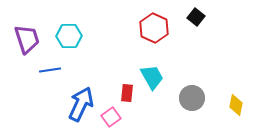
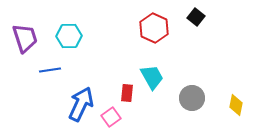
purple trapezoid: moved 2 px left, 1 px up
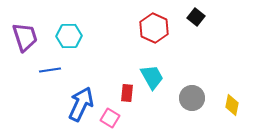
purple trapezoid: moved 1 px up
yellow diamond: moved 4 px left
pink square: moved 1 px left, 1 px down; rotated 24 degrees counterclockwise
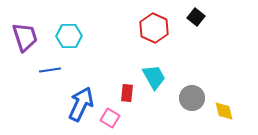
cyan trapezoid: moved 2 px right
yellow diamond: moved 8 px left, 6 px down; rotated 25 degrees counterclockwise
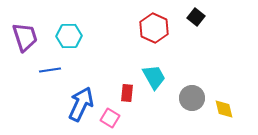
yellow diamond: moved 2 px up
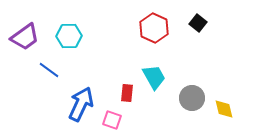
black square: moved 2 px right, 6 px down
purple trapezoid: rotated 72 degrees clockwise
blue line: moved 1 px left; rotated 45 degrees clockwise
pink square: moved 2 px right, 2 px down; rotated 12 degrees counterclockwise
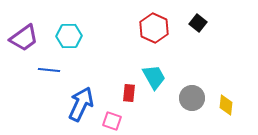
purple trapezoid: moved 1 px left, 1 px down
blue line: rotated 30 degrees counterclockwise
red rectangle: moved 2 px right
yellow diamond: moved 2 px right, 4 px up; rotated 20 degrees clockwise
pink square: moved 1 px down
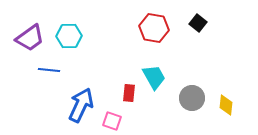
red hexagon: rotated 16 degrees counterclockwise
purple trapezoid: moved 6 px right
blue arrow: moved 1 px down
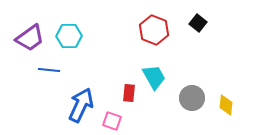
red hexagon: moved 2 px down; rotated 12 degrees clockwise
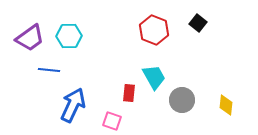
gray circle: moved 10 px left, 2 px down
blue arrow: moved 8 px left
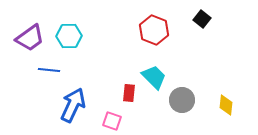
black square: moved 4 px right, 4 px up
cyan trapezoid: rotated 16 degrees counterclockwise
